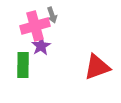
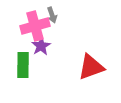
red triangle: moved 6 px left
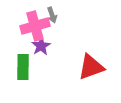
green rectangle: moved 2 px down
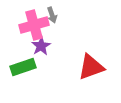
pink cross: moved 1 px left, 1 px up
green rectangle: rotated 70 degrees clockwise
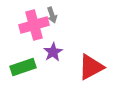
purple star: moved 12 px right, 6 px down
red triangle: rotated 8 degrees counterclockwise
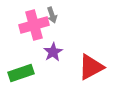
green rectangle: moved 2 px left, 6 px down
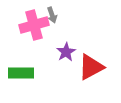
purple star: moved 13 px right
green rectangle: rotated 20 degrees clockwise
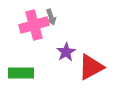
gray arrow: moved 1 px left, 2 px down
